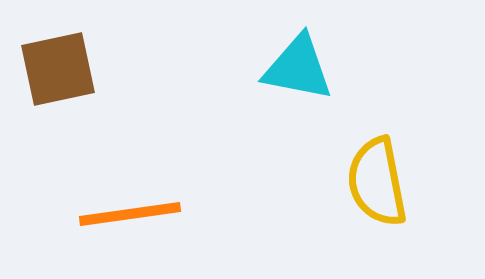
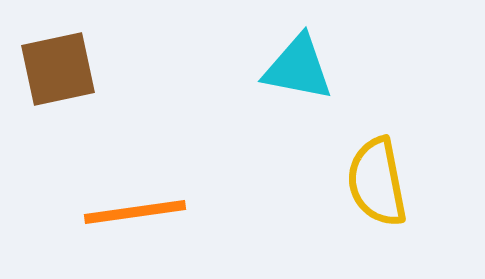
orange line: moved 5 px right, 2 px up
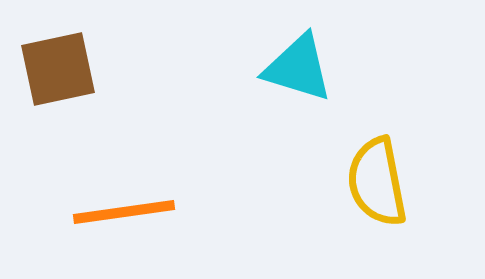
cyan triangle: rotated 6 degrees clockwise
orange line: moved 11 px left
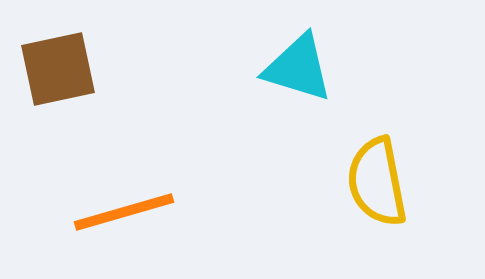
orange line: rotated 8 degrees counterclockwise
